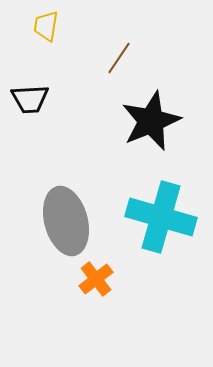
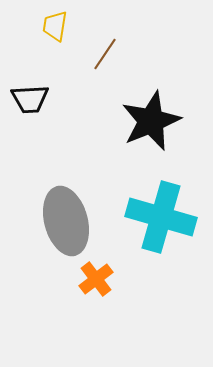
yellow trapezoid: moved 9 px right
brown line: moved 14 px left, 4 px up
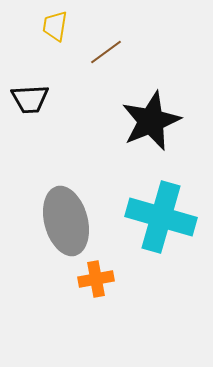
brown line: moved 1 px right, 2 px up; rotated 20 degrees clockwise
orange cross: rotated 28 degrees clockwise
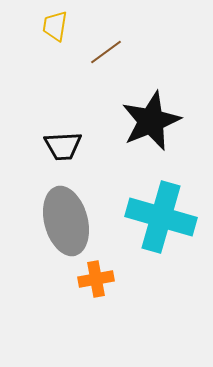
black trapezoid: moved 33 px right, 47 px down
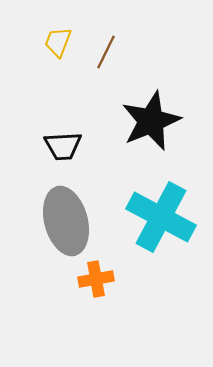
yellow trapezoid: moved 3 px right, 16 px down; rotated 12 degrees clockwise
brown line: rotated 28 degrees counterclockwise
cyan cross: rotated 12 degrees clockwise
